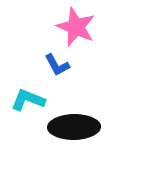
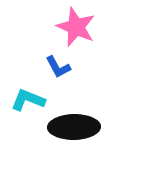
blue L-shape: moved 1 px right, 2 px down
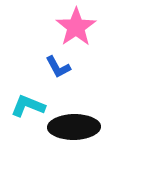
pink star: rotated 15 degrees clockwise
cyan L-shape: moved 6 px down
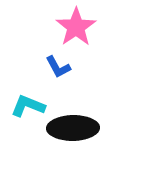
black ellipse: moved 1 px left, 1 px down
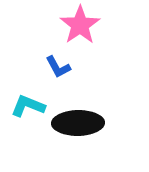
pink star: moved 4 px right, 2 px up
black ellipse: moved 5 px right, 5 px up
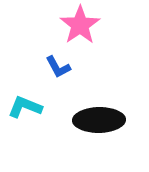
cyan L-shape: moved 3 px left, 1 px down
black ellipse: moved 21 px right, 3 px up
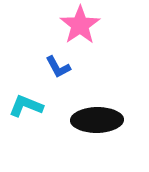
cyan L-shape: moved 1 px right, 1 px up
black ellipse: moved 2 px left
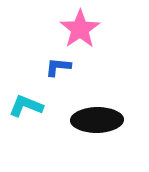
pink star: moved 4 px down
blue L-shape: rotated 124 degrees clockwise
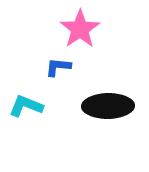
black ellipse: moved 11 px right, 14 px up
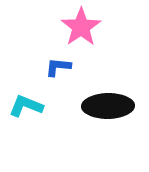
pink star: moved 1 px right, 2 px up
